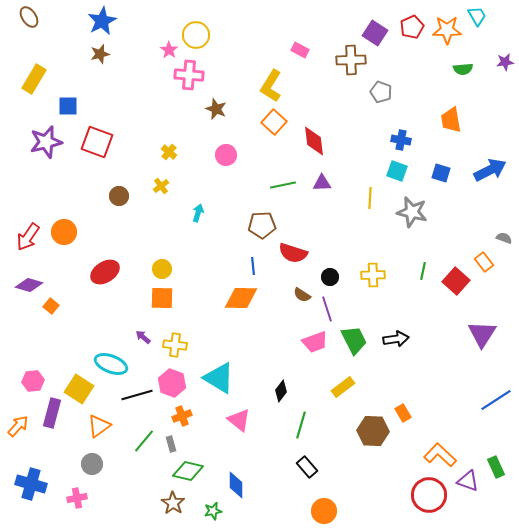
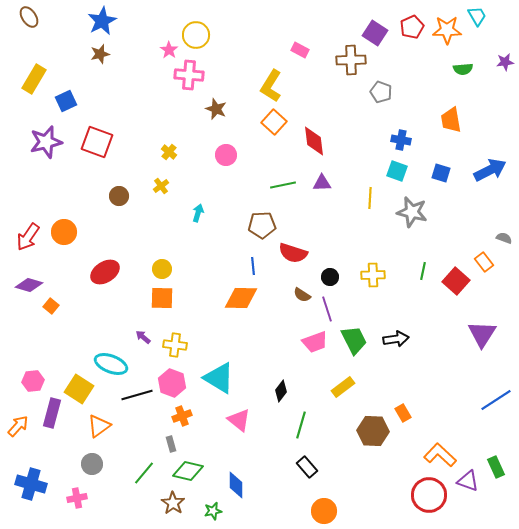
blue square at (68, 106): moved 2 px left, 5 px up; rotated 25 degrees counterclockwise
green line at (144, 441): moved 32 px down
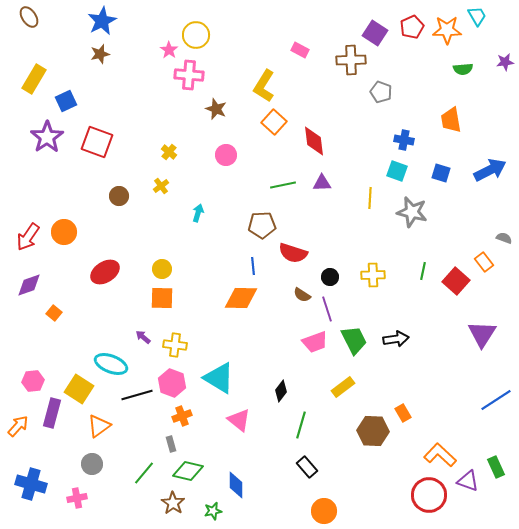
yellow L-shape at (271, 86): moved 7 px left
blue cross at (401, 140): moved 3 px right
purple star at (46, 142): moved 1 px right, 5 px up; rotated 20 degrees counterclockwise
purple diamond at (29, 285): rotated 36 degrees counterclockwise
orange square at (51, 306): moved 3 px right, 7 px down
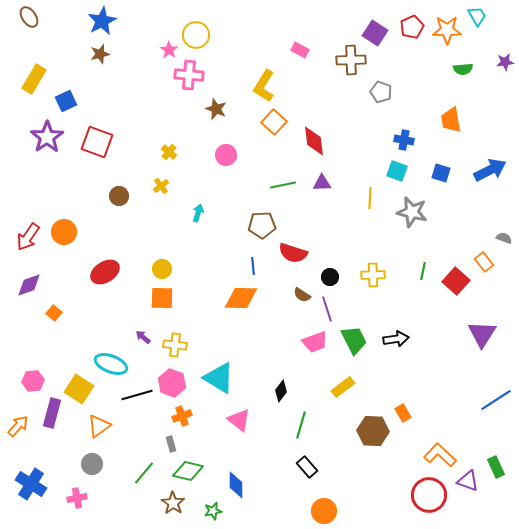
blue cross at (31, 484): rotated 16 degrees clockwise
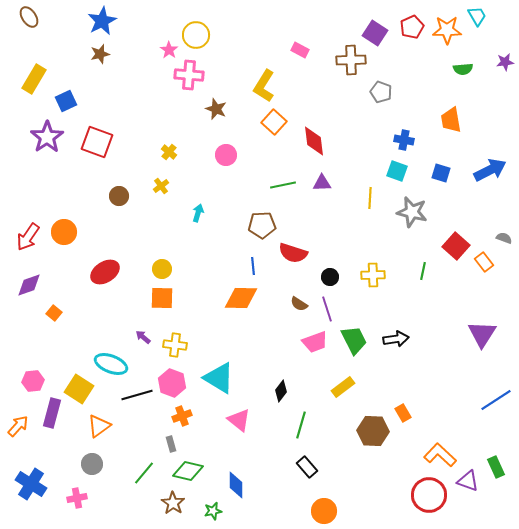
red square at (456, 281): moved 35 px up
brown semicircle at (302, 295): moved 3 px left, 9 px down
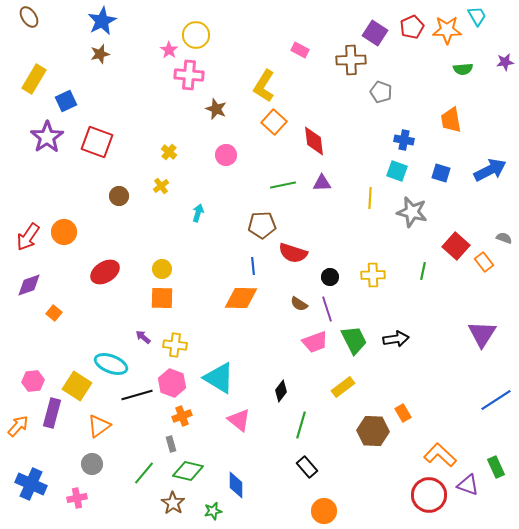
yellow square at (79, 389): moved 2 px left, 3 px up
purple triangle at (468, 481): moved 4 px down
blue cross at (31, 484): rotated 8 degrees counterclockwise
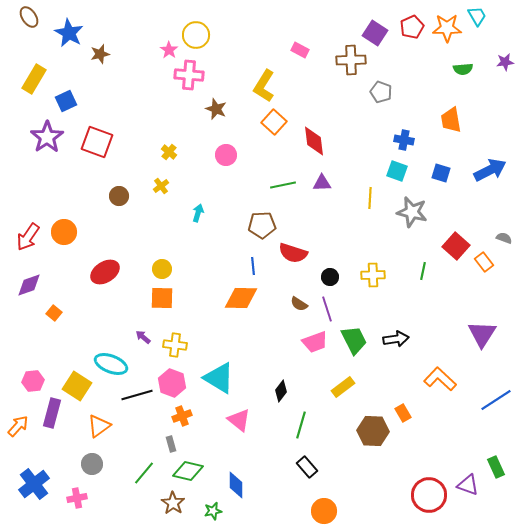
blue star at (102, 21): moved 33 px left, 12 px down; rotated 16 degrees counterclockwise
orange star at (447, 30): moved 2 px up
orange L-shape at (440, 455): moved 76 px up
blue cross at (31, 484): moved 3 px right; rotated 28 degrees clockwise
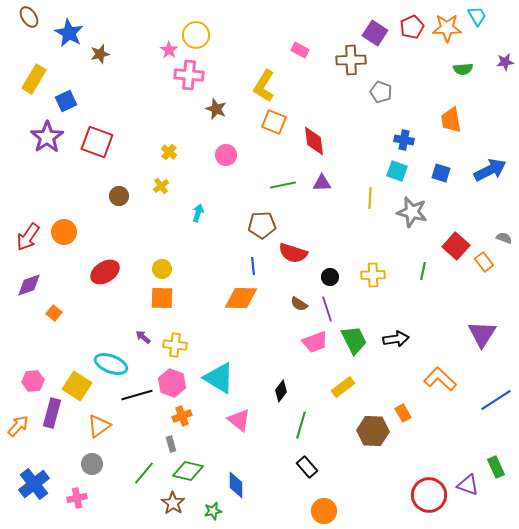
orange square at (274, 122): rotated 20 degrees counterclockwise
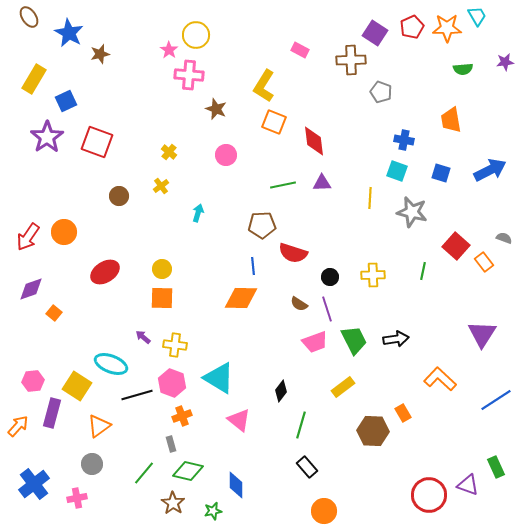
purple diamond at (29, 285): moved 2 px right, 4 px down
